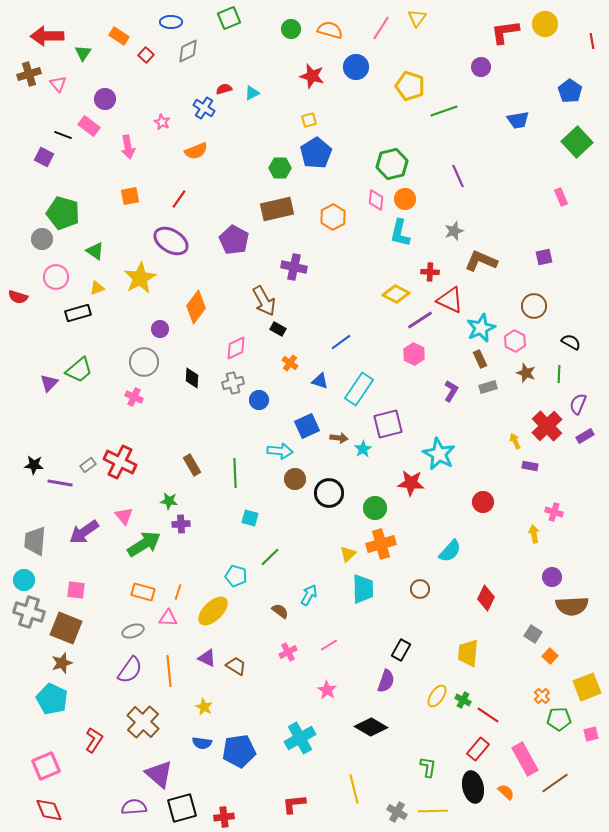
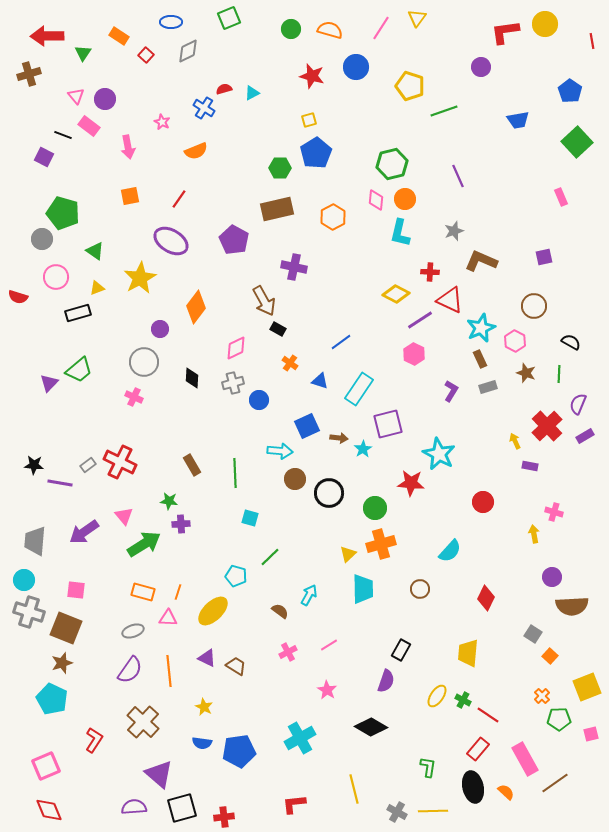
pink triangle at (58, 84): moved 18 px right, 12 px down
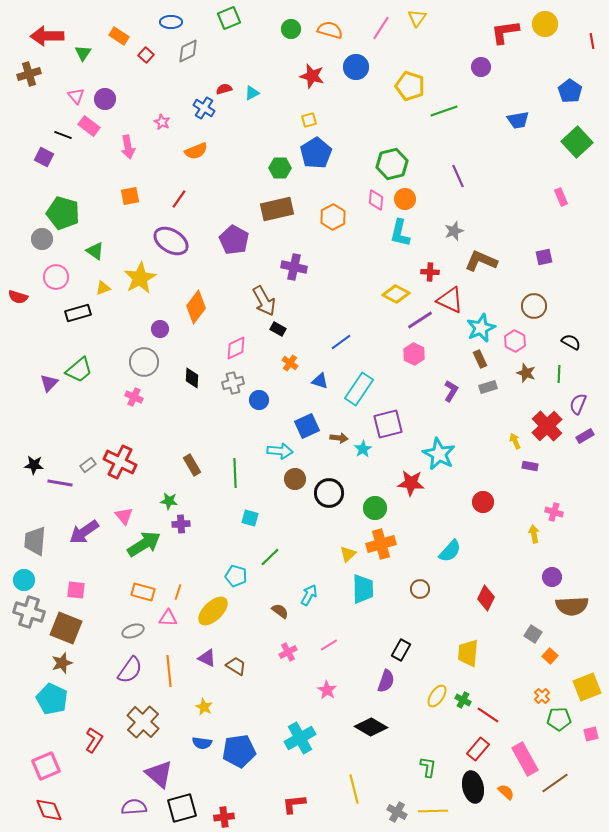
yellow triangle at (97, 288): moved 6 px right
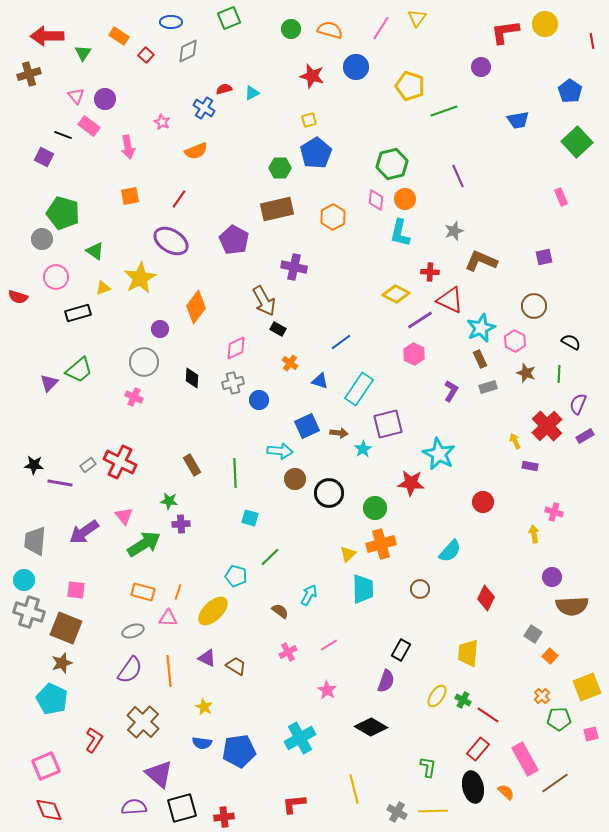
brown arrow at (339, 438): moved 5 px up
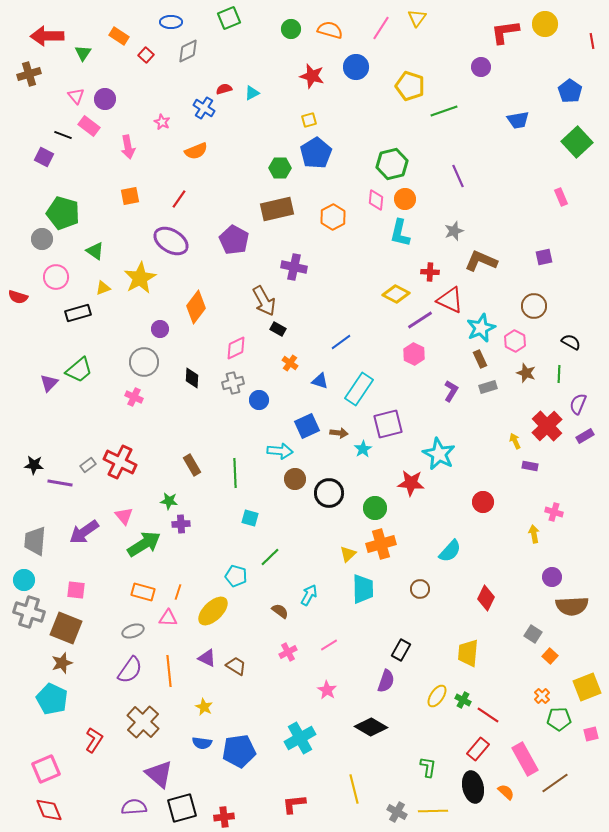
pink square at (46, 766): moved 3 px down
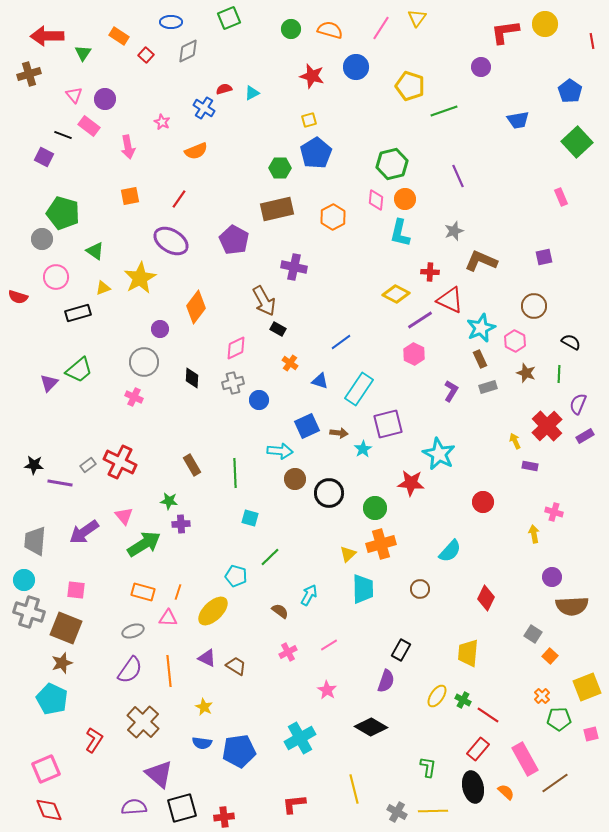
pink triangle at (76, 96): moved 2 px left, 1 px up
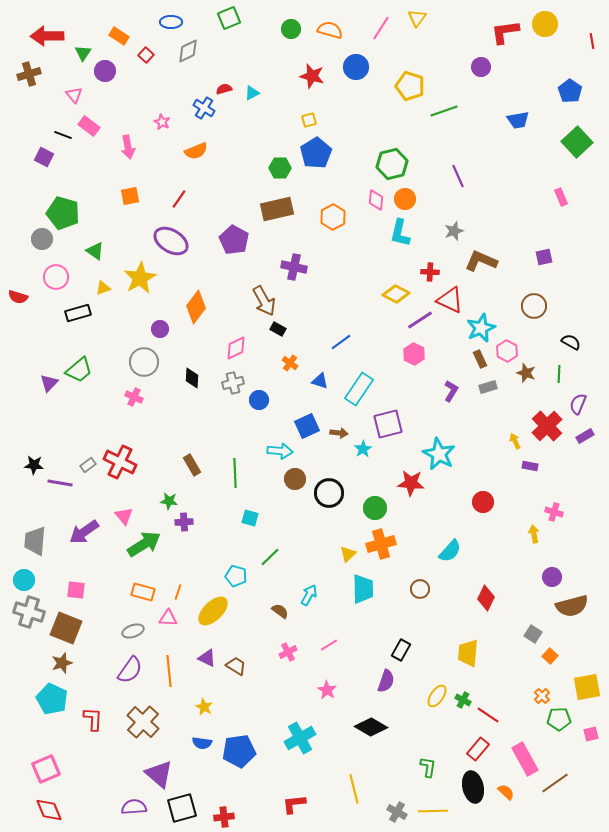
purple circle at (105, 99): moved 28 px up
pink hexagon at (515, 341): moved 8 px left, 10 px down
purple cross at (181, 524): moved 3 px right, 2 px up
brown semicircle at (572, 606): rotated 12 degrees counterclockwise
yellow square at (587, 687): rotated 12 degrees clockwise
red L-shape at (94, 740): moved 1 px left, 21 px up; rotated 30 degrees counterclockwise
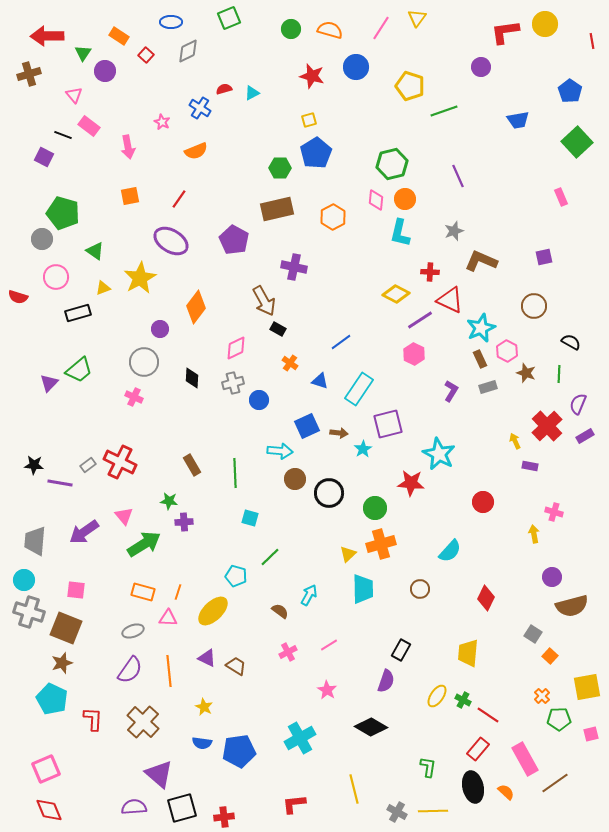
blue cross at (204, 108): moved 4 px left
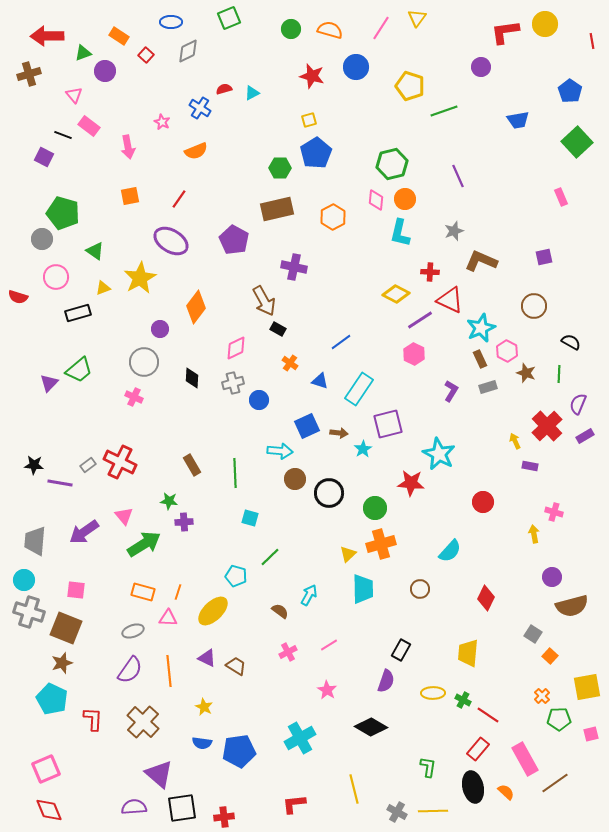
green triangle at (83, 53): rotated 36 degrees clockwise
yellow ellipse at (437, 696): moved 4 px left, 3 px up; rotated 55 degrees clockwise
black square at (182, 808): rotated 8 degrees clockwise
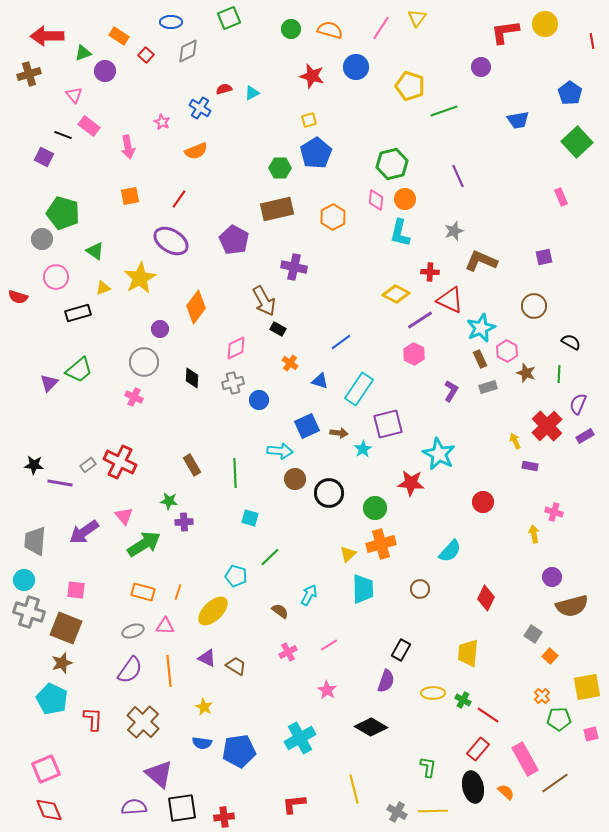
blue pentagon at (570, 91): moved 2 px down
pink triangle at (168, 618): moved 3 px left, 8 px down
